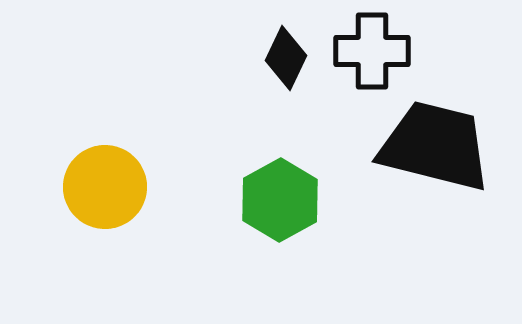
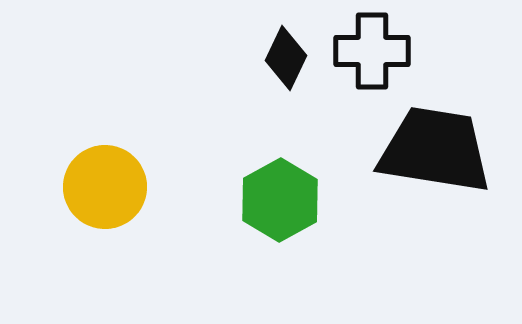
black trapezoid: moved 4 px down; rotated 5 degrees counterclockwise
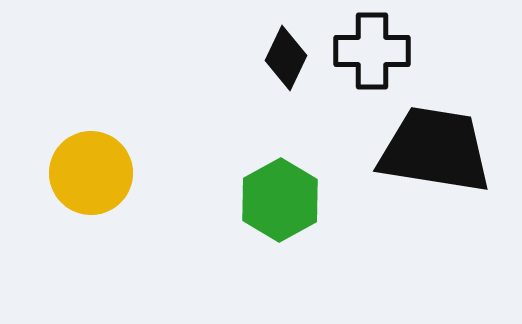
yellow circle: moved 14 px left, 14 px up
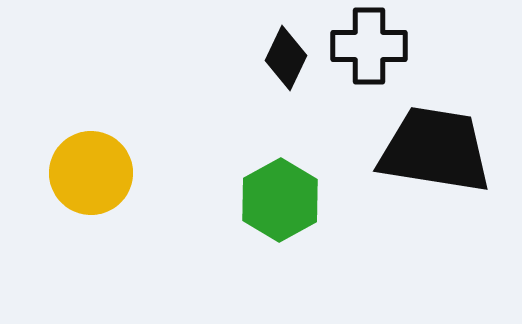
black cross: moved 3 px left, 5 px up
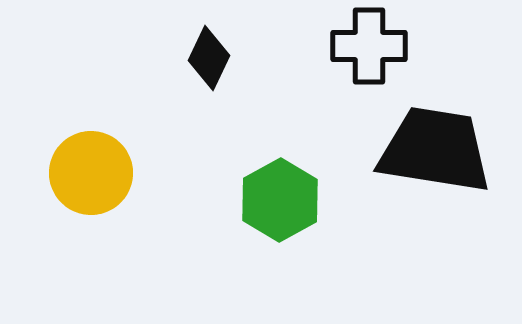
black diamond: moved 77 px left
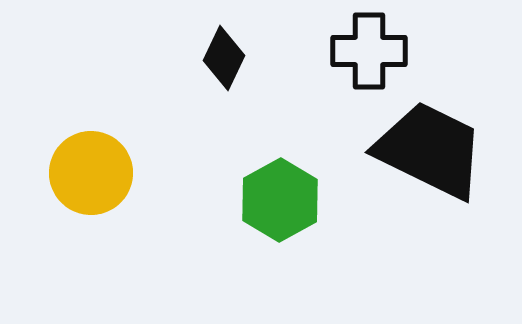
black cross: moved 5 px down
black diamond: moved 15 px right
black trapezoid: moved 5 px left; rotated 17 degrees clockwise
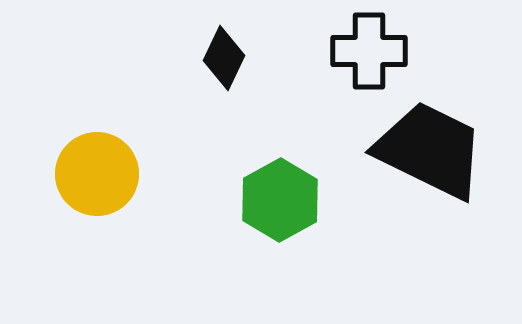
yellow circle: moved 6 px right, 1 px down
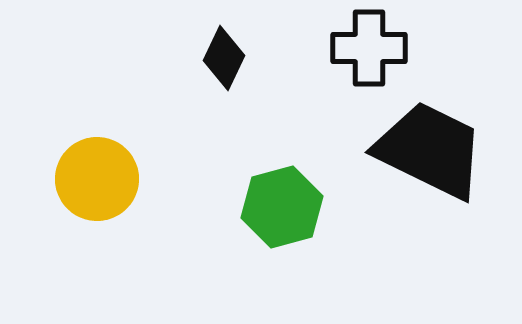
black cross: moved 3 px up
yellow circle: moved 5 px down
green hexagon: moved 2 px right, 7 px down; rotated 14 degrees clockwise
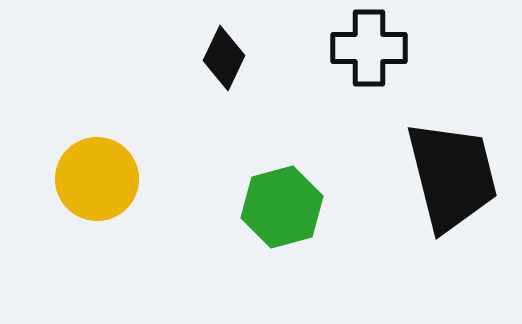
black trapezoid: moved 22 px right, 26 px down; rotated 50 degrees clockwise
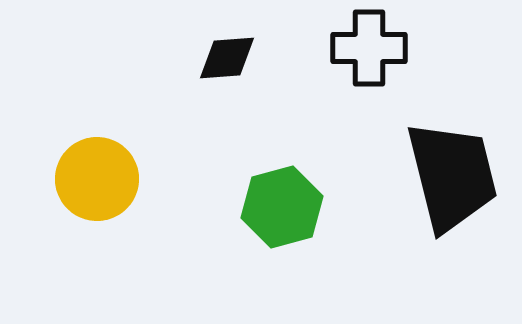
black diamond: moved 3 px right; rotated 60 degrees clockwise
